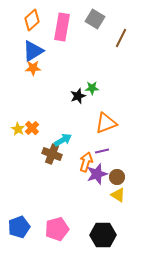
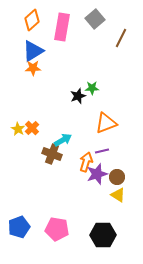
gray square: rotated 18 degrees clockwise
pink pentagon: rotated 25 degrees clockwise
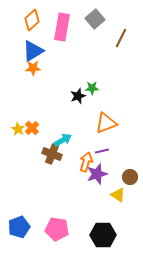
brown circle: moved 13 px right
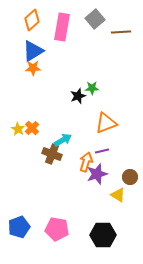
brown line: moved 6 px up; rotated 60 degrees clockwise
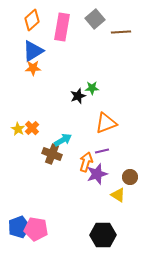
pink pentagon: moved 21 px left
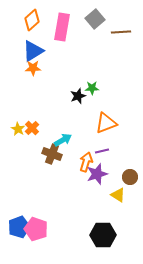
pink pentagon: rotated 10 degrees clockwise
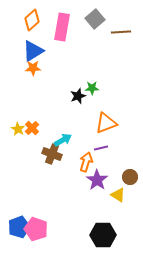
purple line: moved 1 px left, 3 px up
purple star: moved 6 px down; rotated 20 degrees counterclockwise
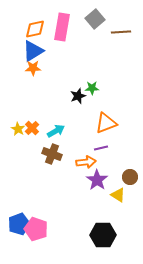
orange diamond: moved 3 px right, 9 px down; rotated 30 degrees clockwise
cyan arrow: moved 7 px left, 9 px up
orange arrow: rotated 66 degrees clockwise
blue pentagon: moved 3 px up
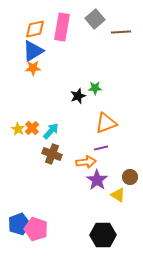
green star: moved 3 px right
cyan arrow: moved 5 px left; rotated 18 degrees counterclockwise
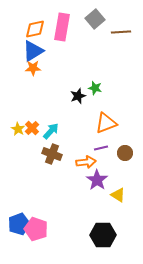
green star: rotated 16 degrees clockwise
brown circle: moved 5 px left, 24 px up
